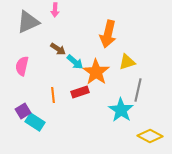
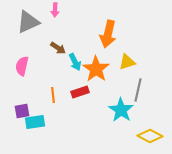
brown arrow: moved 1 px up
cyan arrow: rotated 24 degrees clockwise
orange star: moved 3 px up
purple square: moved 1 px left; rotated 21 degrees clockwise
cyan rectangle: rotated 42 degrees counterclockwise
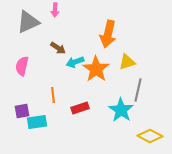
cyan arrow: rotated 96 degrees clockwise
red rectangle: moved 16 px down
cyan rectangle: moved 2 px right
